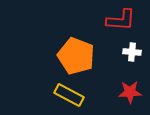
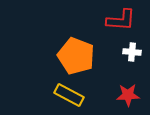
red star: moved 2 px left, 3 px down
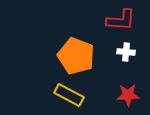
white cross: moved 6 px left
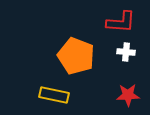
red L-shape: moved 2 px down
yellow rectangle: moved 15 px left; rotated 16 degrees counterclockwise
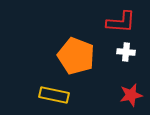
red star: moved 3 px right; rotated 10 degrees counterclockwise
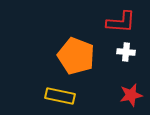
yellow rectangle: moved 6 px right, 1 px down
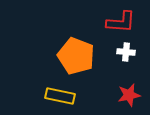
red star: moved 2 px left
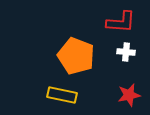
yellow rectangle: moved 2 px right, 1 px up
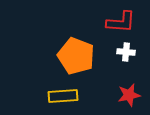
yellow rectangle: moved 1 px right, 1 px down; rotated 16 degrees counterclockwise
